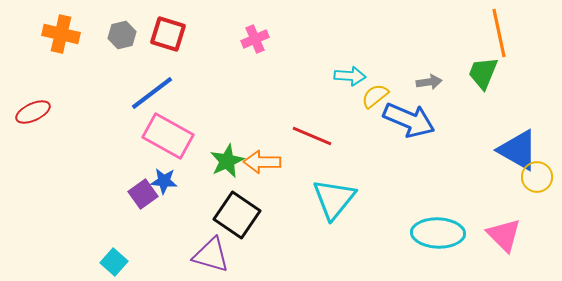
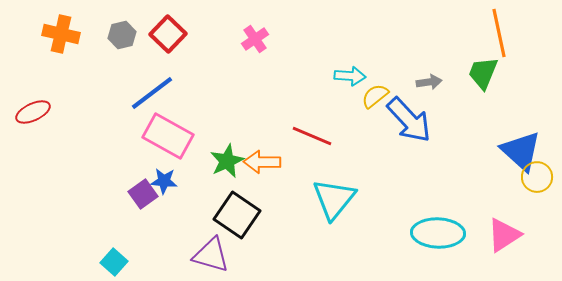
red square: rotated 27 degrees clockwise
pink cross: rotated 12 degrees counterclockwise
blue arrow: rotated 24 degrees clockwise
blue triangle: moved 3 px right, 1 px down; rotated 12 degrees clockwise
pink triangle: rotated 42 degrees clockwise
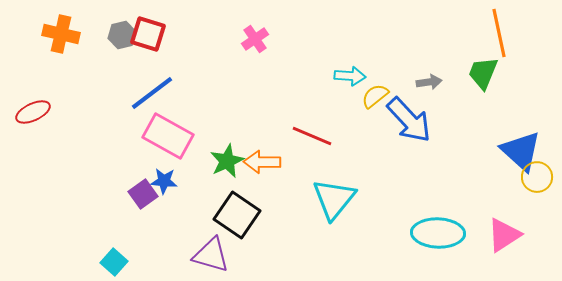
red square: moved 20 px left; rotated 27 degrees counterclockwise
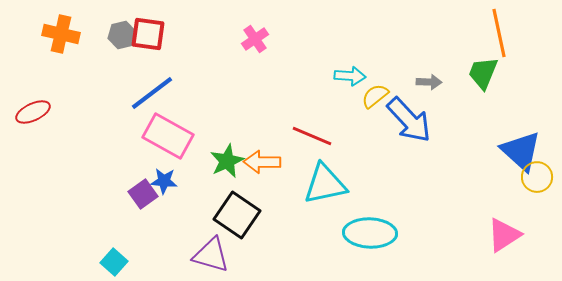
red square: rotated 9 degrees counterclockwise
gray arrow: rotated 10 degrees clockwise
cyan triangle: moved 9 px left, 15 px up; rotated 39 degrees clockwise
cyan ellipse: moved 68 px left
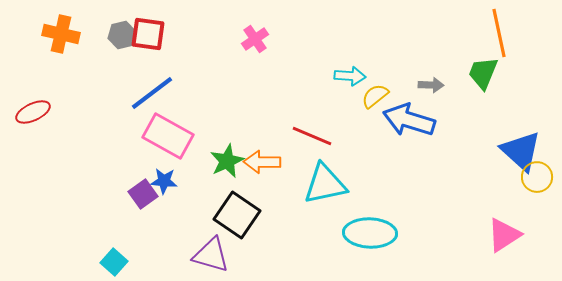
gray arrow: moved 2 px right, 3 px down
blue arrow: rotated 150 degrees clockwise
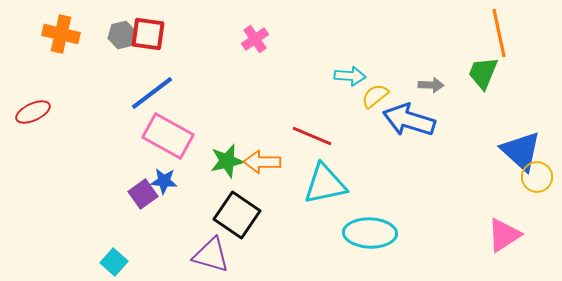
green star: rotated 12 degrees clockwise
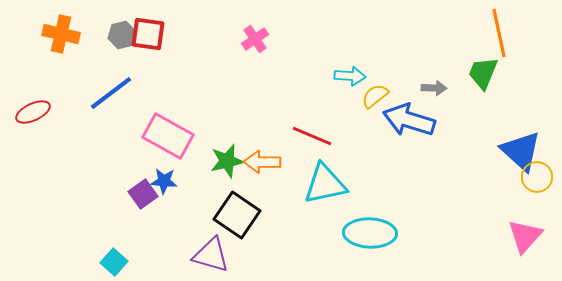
gray arrow: moved 3 px right, 3 px down
blue line: moved 41 px left
pink triangle: moved 21 px right, 1 px down; rotated 15 degrees counterclockwise
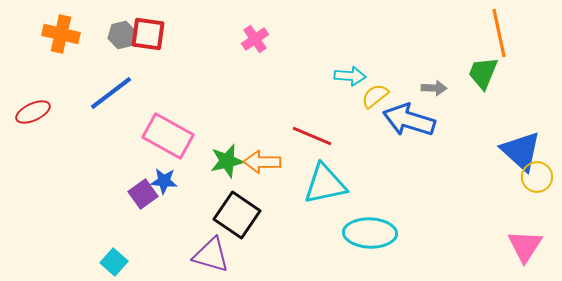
pink triangle: moved 10 px down; rotated 9 degrees counterclockwise
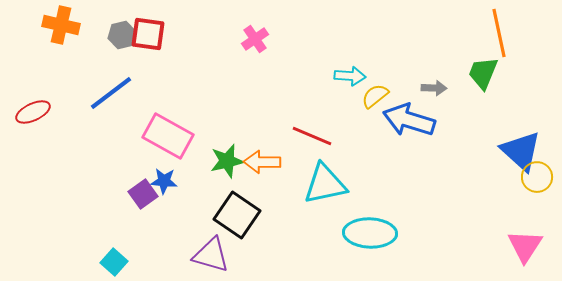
orange cross: moved 9 px up
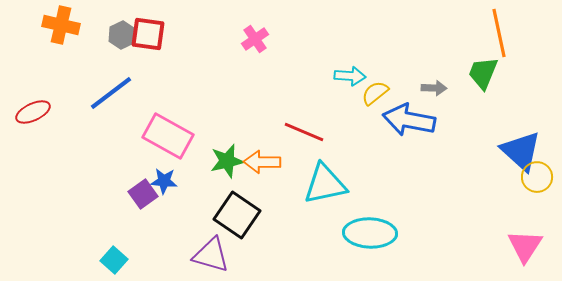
gray hexagon: rotated 12 degrees counterclockwise
yellow semicircle: moved 3 px up
blue arrow: rotated 6 degrees counterclockwise
red line: moved 8 px left, 4 px up
cyan square: moved 2 px up
